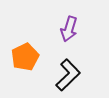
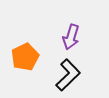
purple arrow: moved 2 px right, 8 px down
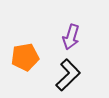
orange pentagon: rotated 16 degrees clockwise
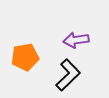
purple arrow: moved 5 px right, 3 px down; rotated 65 degrees clockwise
